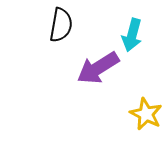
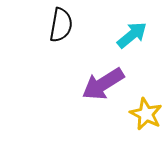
cyan arrow: rotated 144 degrees counterclockwise
purple arrow: moved 5 px right, 16 px down
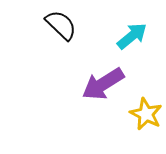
black semicircle: rotated 56 degrees counterclockwise
cyan arrow: moved 1 px down
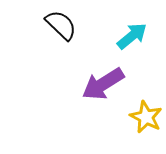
yellow star: moved 3 px down
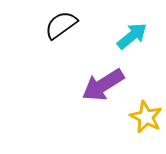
black semicircle: rotated 80 degrees counterclockwise
purple arrow: moved 1 px down
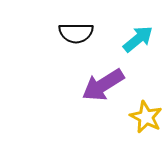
black semicircle: moved 15 px right, 8 px down; rotated 144 degrees counterclockwise
cyan arrow: moved 6 px right, 3 px down
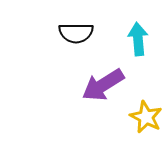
cyan arrow: rotated 56 degrees counterclockwise
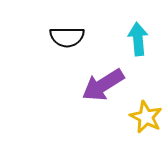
black semicircle: moved 9 px left, 4 px down
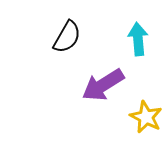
black semicircle: rotated 60 degrees counterclockwise
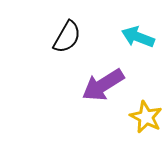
cyan arrow: moved 2 px up; rotated 64 degrees counterclockwise
